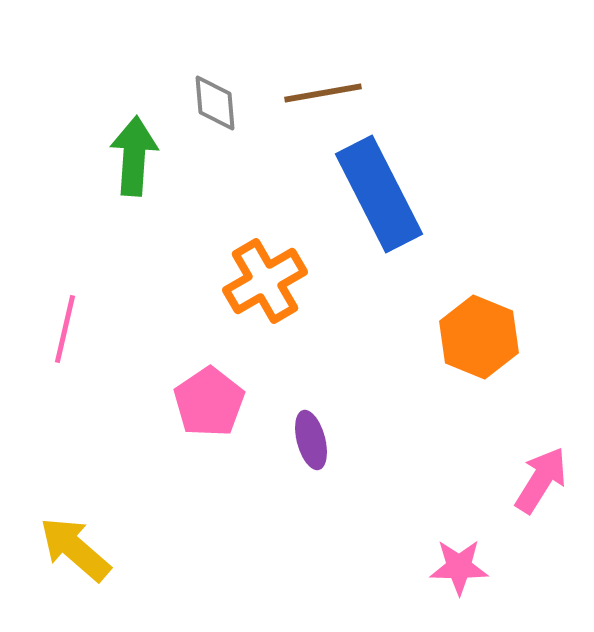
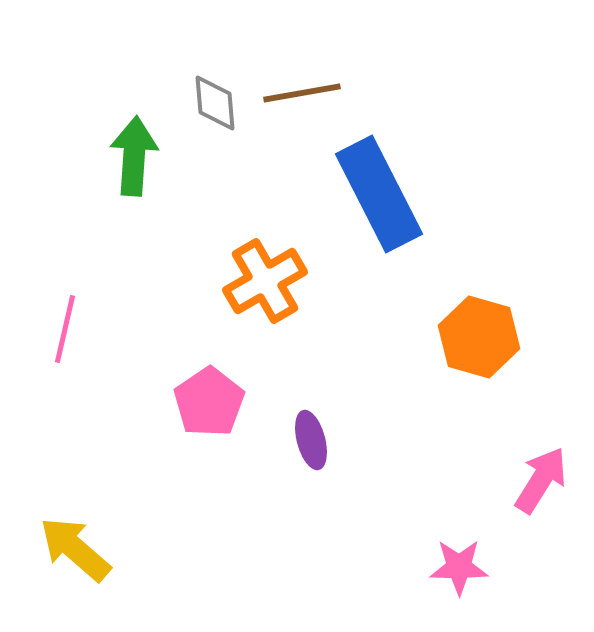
brown line: moved 21 px left
orange hexagon: rotated 6 degrees counterclockwise
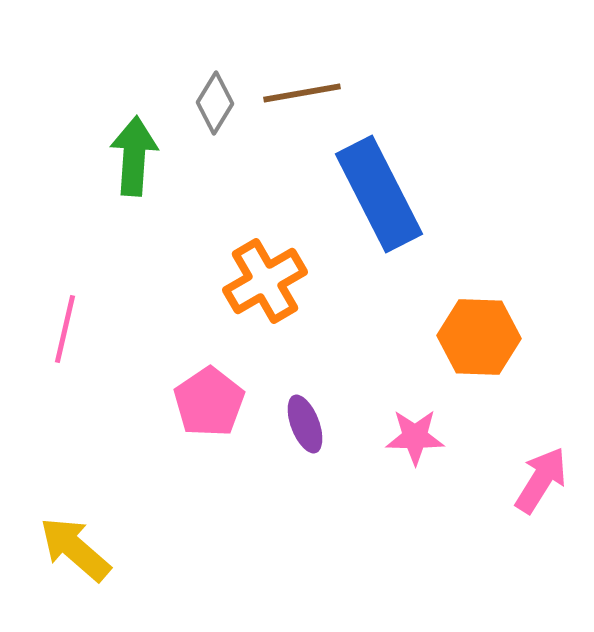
gray diamond: rotated 36 degrees clockwise
orange hexagon: rotated 14 degrees counterclockwise
purple ellipse: moved 6 px left, 16 px up; rotated 6 degrees counterclockwise
pink star: moved 44 px left, 130 px up
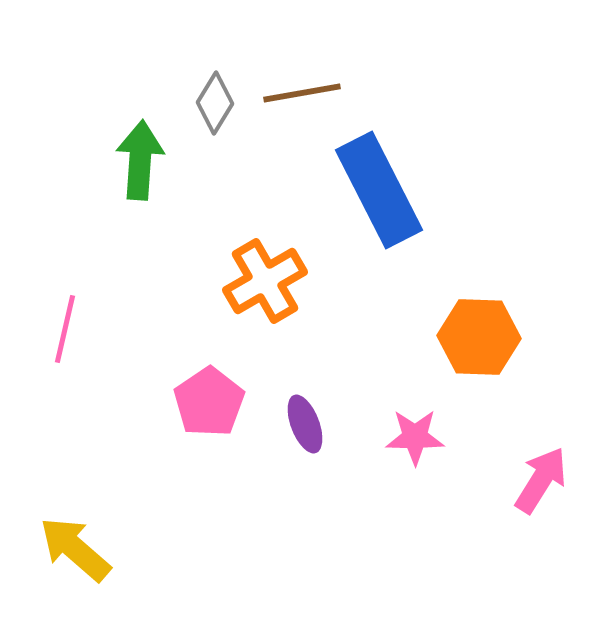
green arrow: moved 6 px right, 4 px down
blue rectangle: moved 4 px up
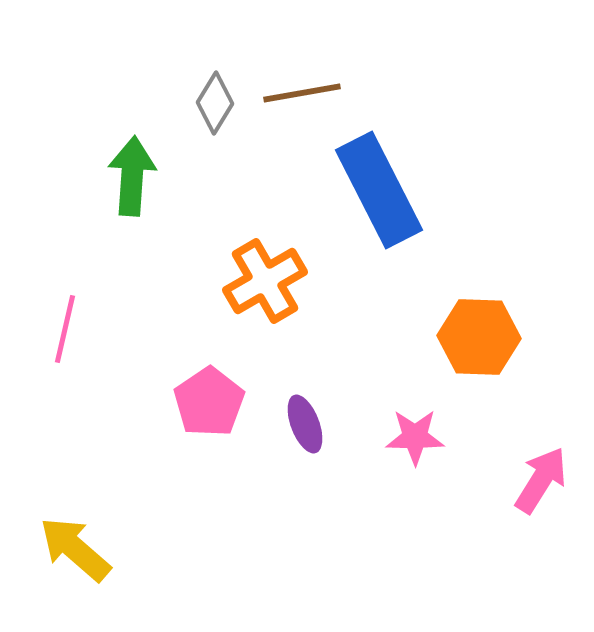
green arrow: moved 8 px left, 16 px down
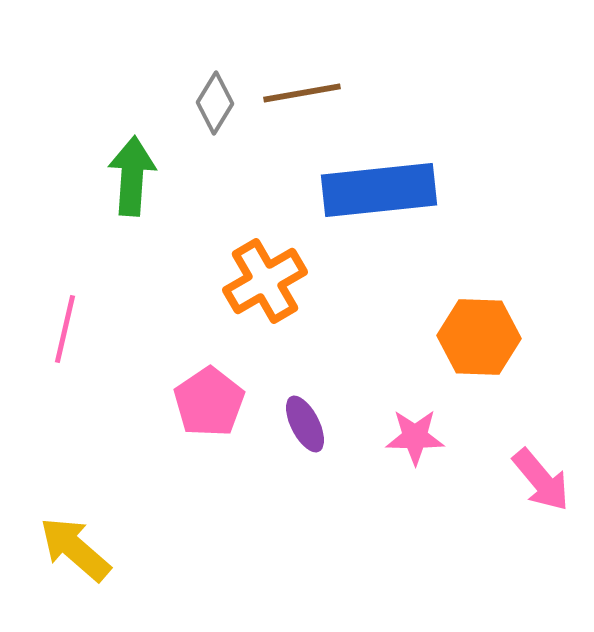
blue rectangle: rotated 69 degrees counterclockwise
purple ellipse: rotated 6 degrees counterclockwise
pink arrow: rotated 108 degrees clockwise
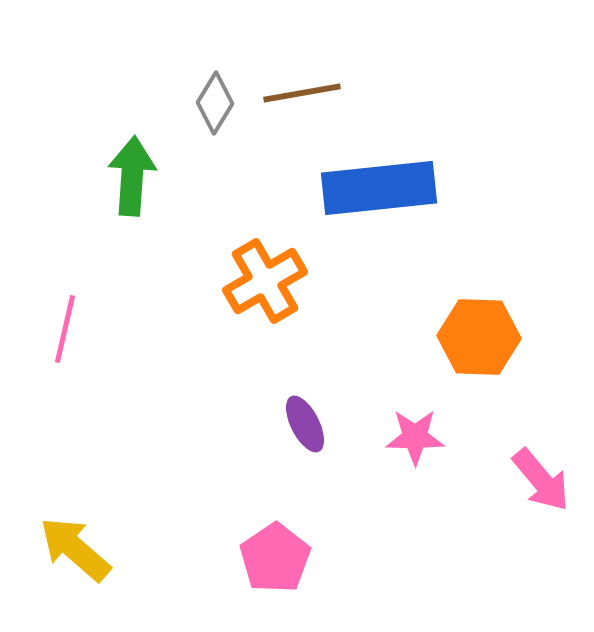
blue rectangle: moved 2 px up
pink pentagon: moved 66 px right, 156 px down
